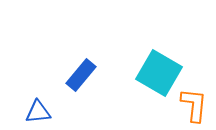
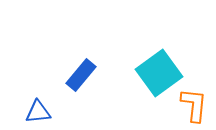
cyan square: rotated 24 degrees clockwise
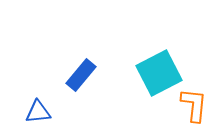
cyan square: rotated 9 degrees clockwise
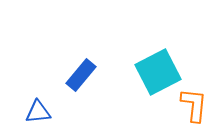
cyan square: moved 1 px left, 1 px up
